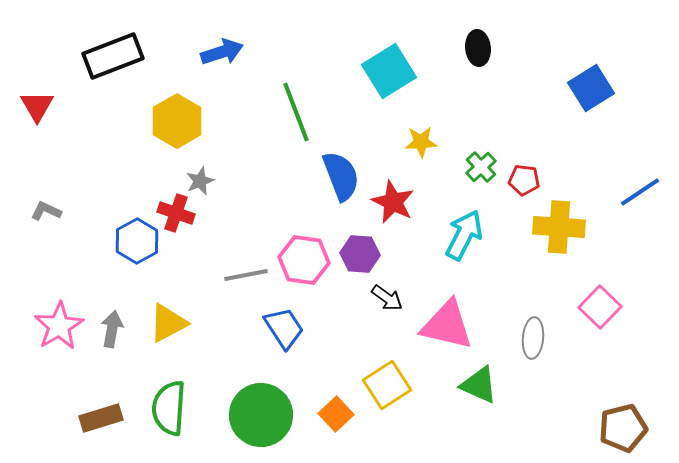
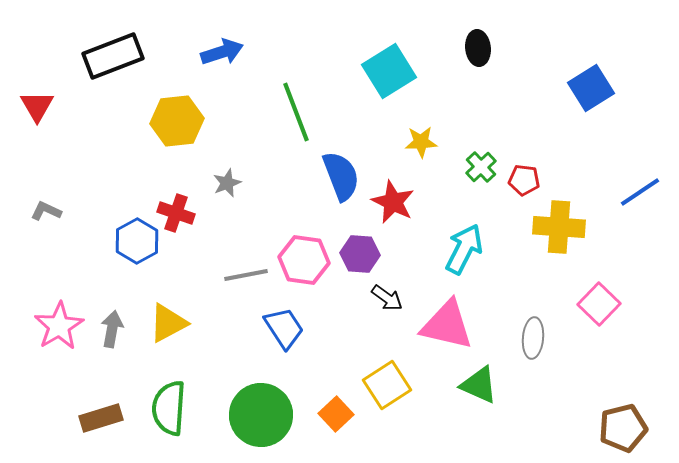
yellow hexagon: rotated 24 degrees clockwise
gray star: moved 27 px right, 2 px down
cyan arrow: moved 14 px down
pink square: moved 1 px left, 3 px up
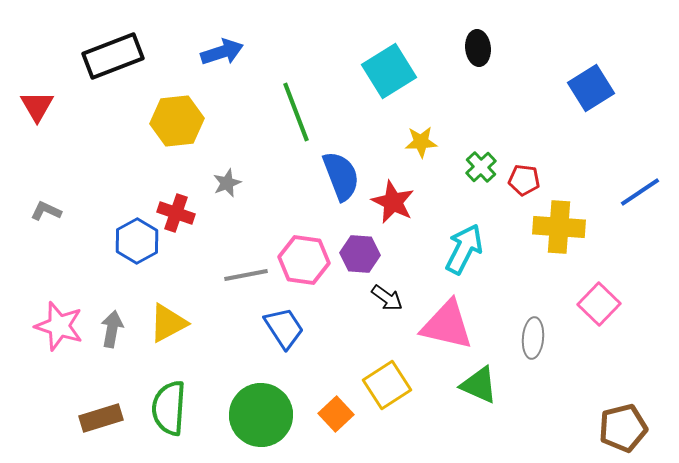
pink star: rotated 24 degrees counterclockwise
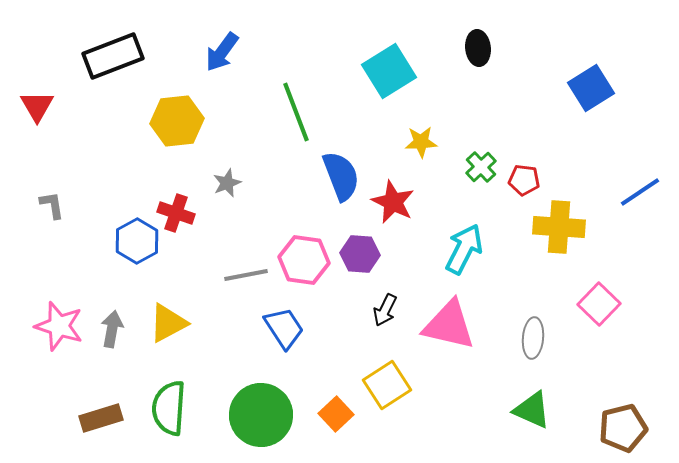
blue arrow: rotated 144 degrees clockwise
gray L-shape: moved 6 px right, 6 px up; rotated 56 degrees clockwise
black arrow: moved 2 px left, 12 px down; rotated 80 degrees clockwise
pink triangle: moved 2 px right
green triangle: moved 53 px right, 25 px down
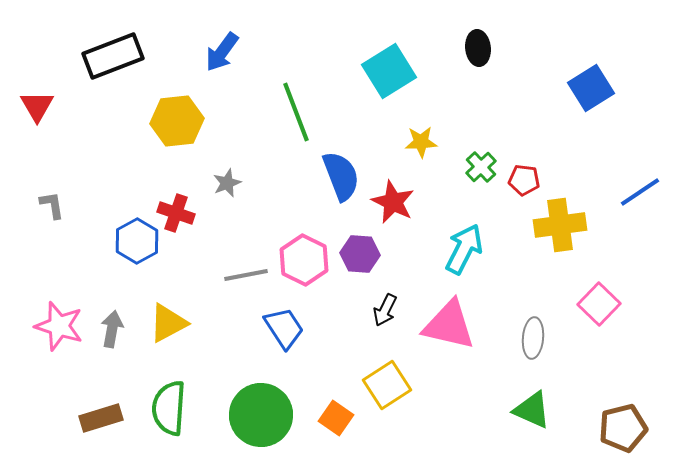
yellow cross: moved 1 px right, 2 px up; rotated 12 degrees counterclockwise
pink hexagon: rotated 18 degrees clockwise
orange square: moved 4 px down; rotated 12 degrees counterclockwise
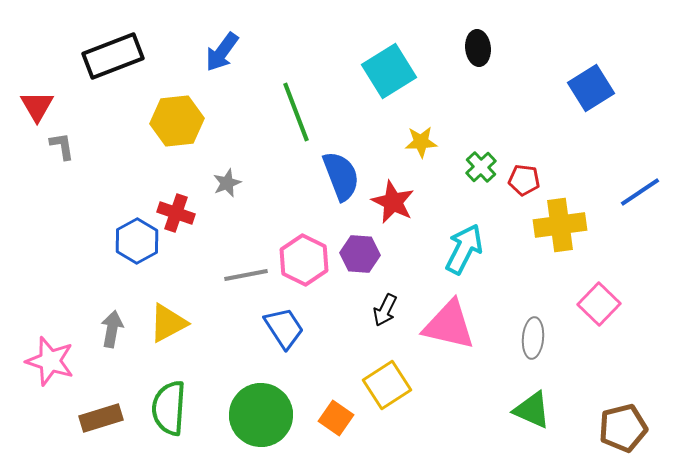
gray L-shape: moved 10 px right, 59 px up
pink star: moved 9 px left, 35 px down
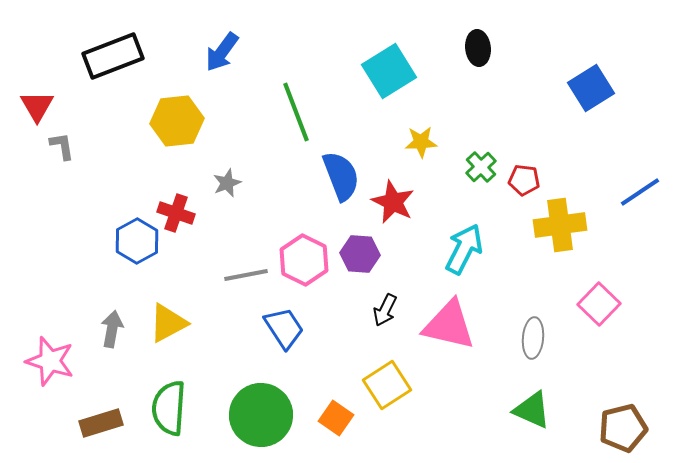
brown rectangle: moved 5 px down
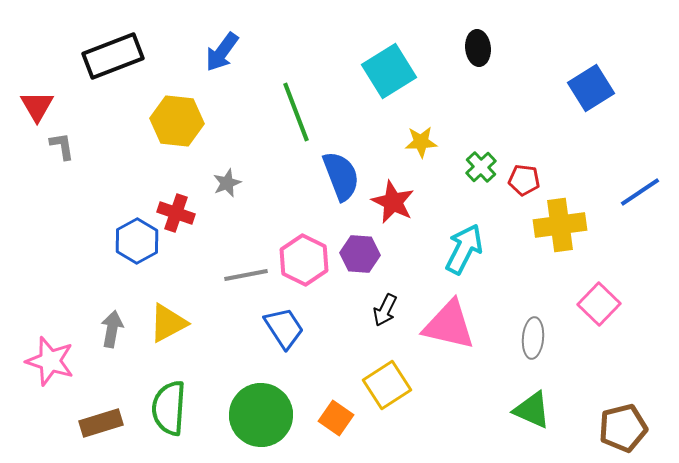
yellow hexagon: rotated 12 degrees clockwise
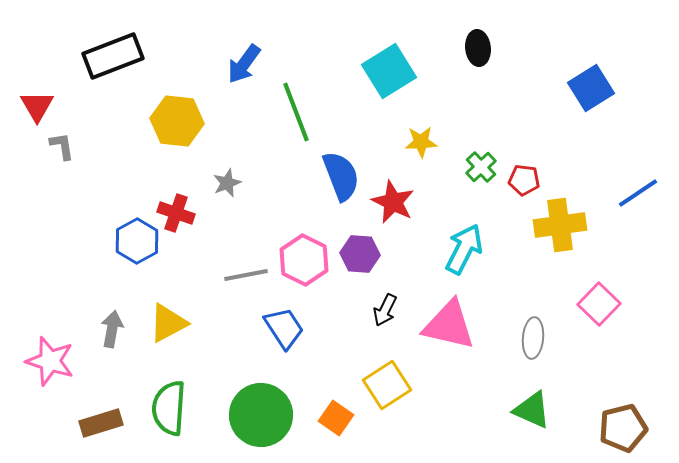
blue arrow: moved 22 px right, 12 px down
blue line: moved 2 px left, 1 px down
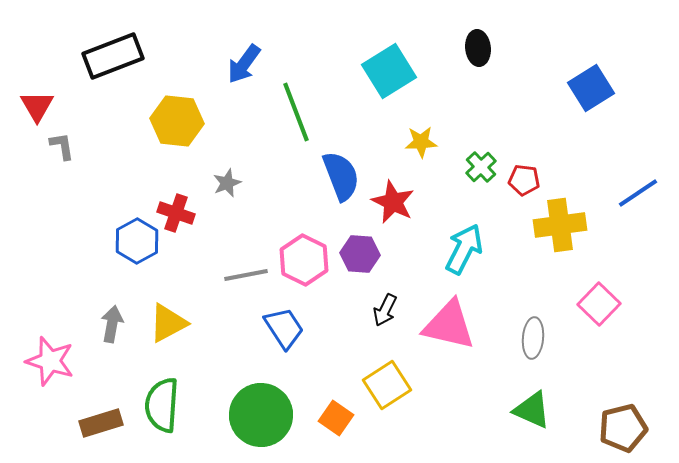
gray arrow: moved 5 px up
green semicircle: moved 7 px left, 3 px up
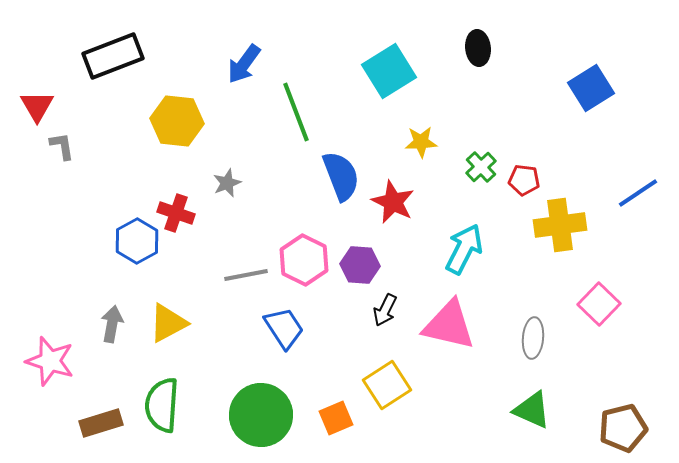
purple hexagon: moved 11 px down
orange square: rotated 32 degrees clockwise
